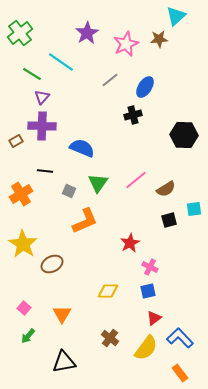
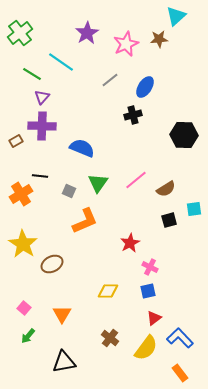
black line: moved 5 px left, 5 px down
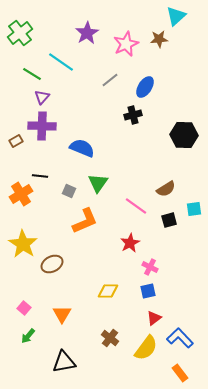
pink line: moved 26 px down; rotated 75 degrees clockwise
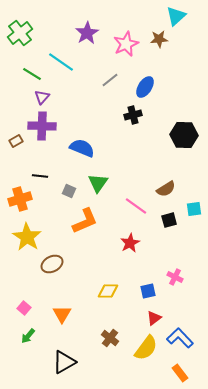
orange cross: moved 1 px left, 5 px down; rotated 15 degrees clockwise
yellow star: moved 4 px right, 7 px up
pink cross: moved 25 px right, 10 px down
black triangle: rotated 20 degrees counterclockwise
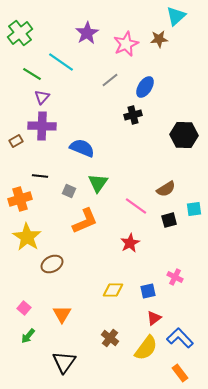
yellow diamond: moved 5 px right, 1 px up
black triangle: rotated 25 degrees counterclockwise
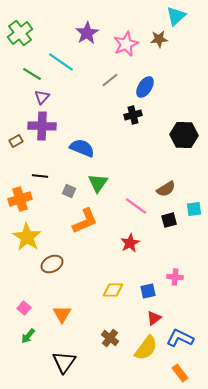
pink cross: rotated 21 degrees counterclockwise
blue L-shape: rotated 20 degrees counterclockwise
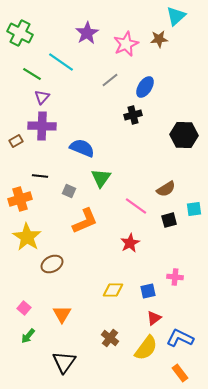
green cross: rotated 25 degrees counterclockwise
green triangle: moved 3 px right, 5 px up
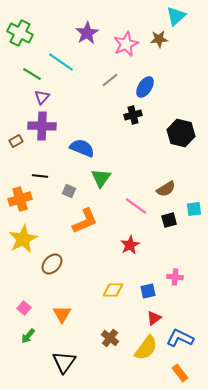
black hexagon: moved 3 px left, 2 px up; rotated 12 degrees clockwise
yellow star: moved 4 px left, 2 px down; rotated 12 degrees clockwise
red star: moved 2 px down
brown ellipse: rotated 20 degrees counterclockwise
